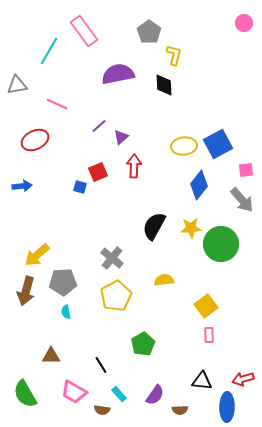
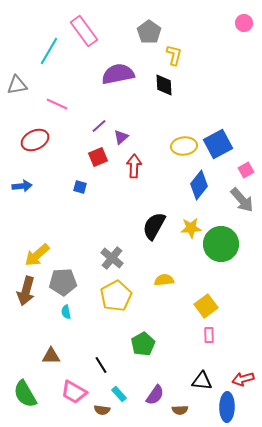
pink square at (246, 170): rotated 21 degrees counterclockwise
red square at (98, 172): moved 15 px up
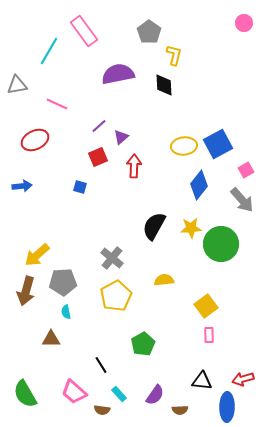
brown triangle at (51, 356): moved 17 px up
pink trapezoid at (74, 392): rotated 12 degrees clockwise
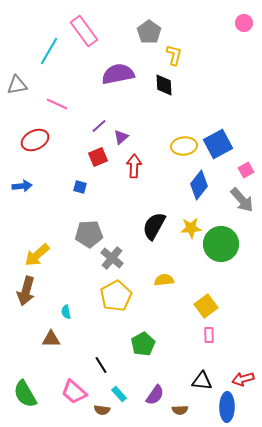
gray pentagon at (63, 282): moved 26 px right, 48 px up
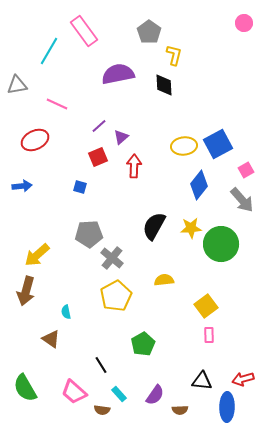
brown triangle at (51, 339): rotated 36 degrees clockwise
green semicircle at (25, 394): moved 6 px up
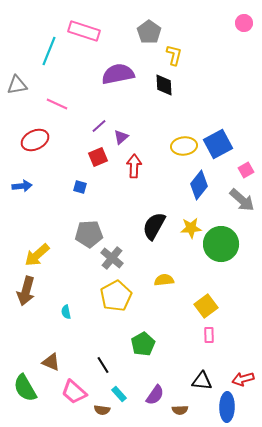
pink rectangle at (84, 31): rotated 36 degrees counterclockwise
cyan line at (49, 51): rotated 8 degrees counterclockwise
gray arrow at (242, 200): rotated 8 degrees counterclockwise
brown triangle at (51, 339): moved 23 px down; rotated 12 degrees counterclockwise
black line at (101, 365): moved 2 px right
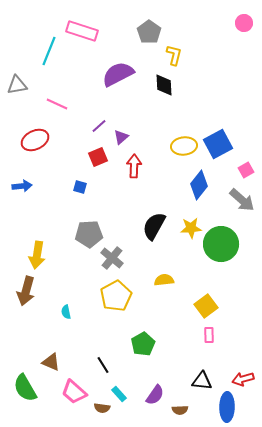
pink rectangle at (84, 31): moved 2 px left
purple semicircle at (118, 74): rotated 16 degrees counterclockwise
yellow arrow at (37, 255): rotated 40 degrees counterclockwise
brown semicircle at (102, 410): moved 2 px up
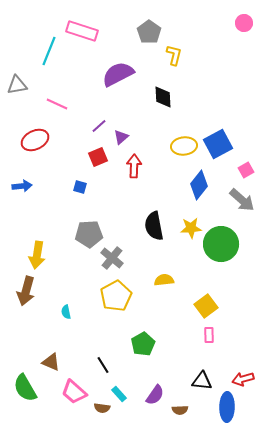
black diamond at (164, 85): moved 1 px left, 12 px down
black semicircle at (154, 226): rotated 40 degrees counterclockwise
